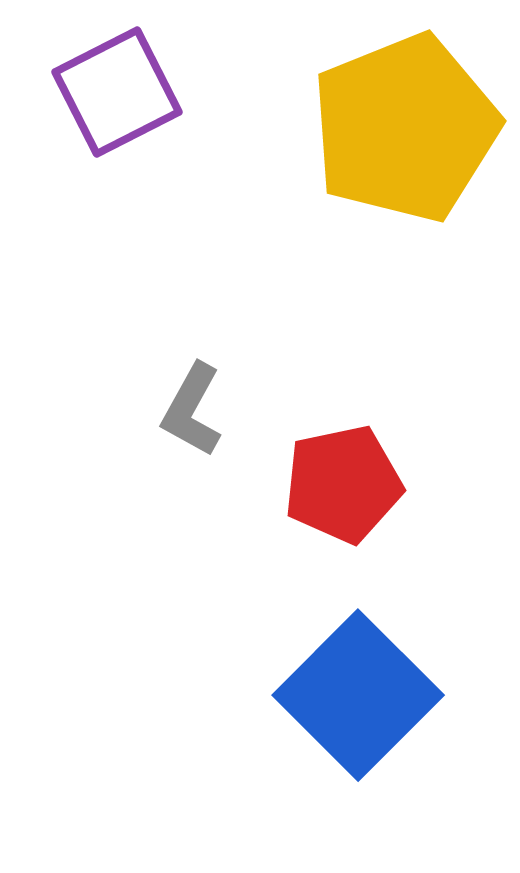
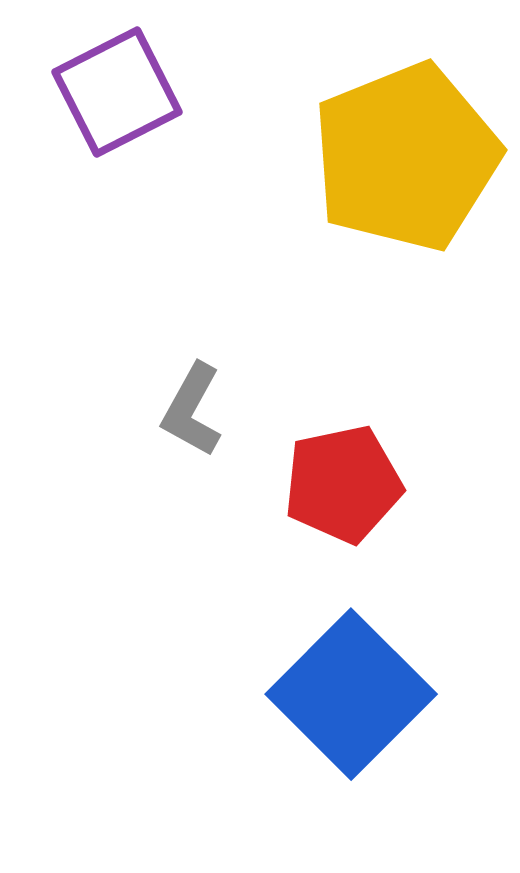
yellow pentagon: moved 1 px right, 29 px down
blue square: moved 7 px left, 1 px up
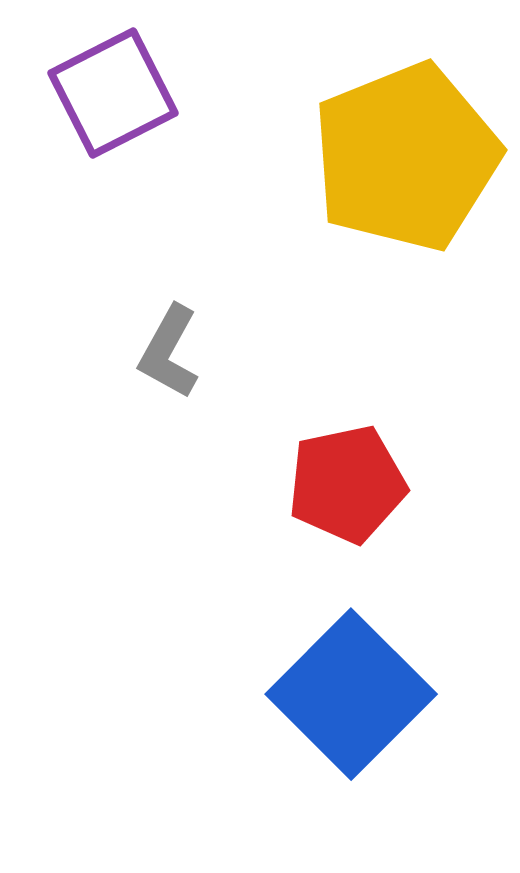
purple square: moved 4 px left, 1 px down
gray L-shape: moved 23 px left, 58 px up
red pentagon: moved 4 px right
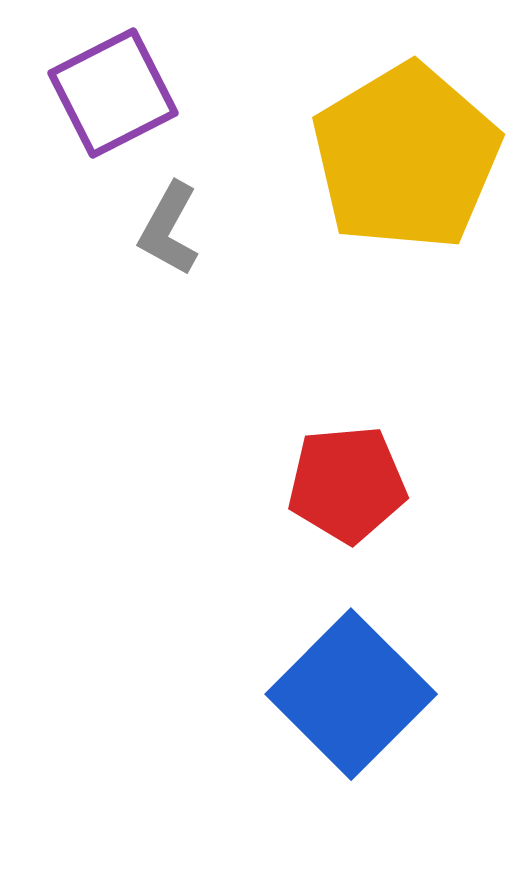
yellow pentagon: rotated 9 degrees counterclockwise
gray L-shape: moved 123 px up
red pentagon: rotated 7 degrees clockwise
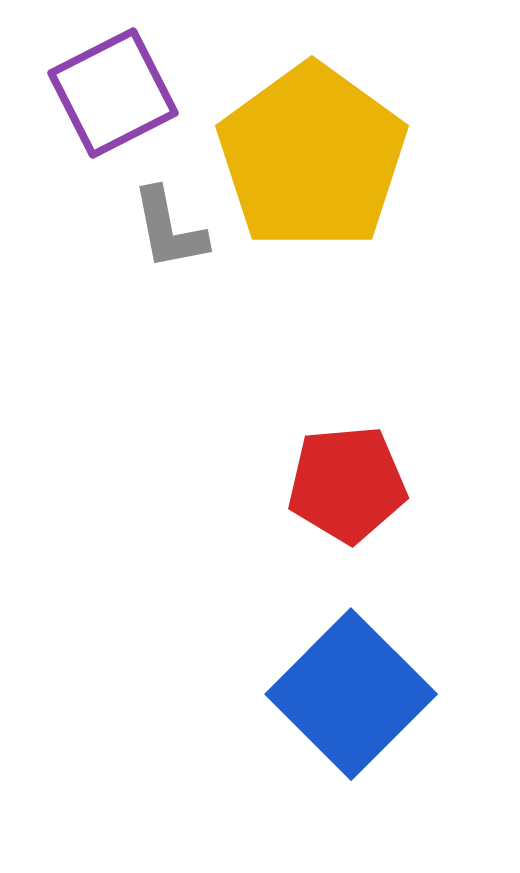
yellow pentagon: moved 94 px left; rotated 5 degrees counterclockwise
gray L-shape: rotated 40 degrees counterclockwise
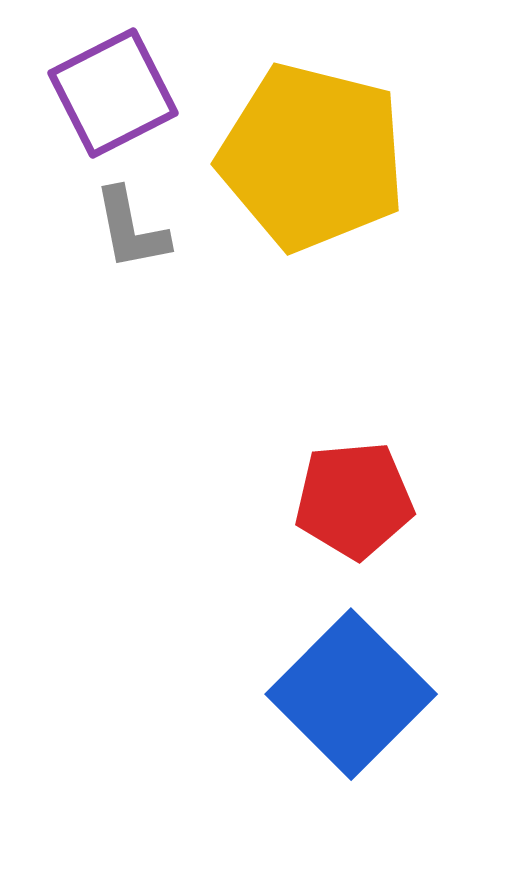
yellow pentagon: rotated 22 degrees counterclockwise
gray L-shape: moved 38 px left
red pentagon: moved 7 px right, 16 px down
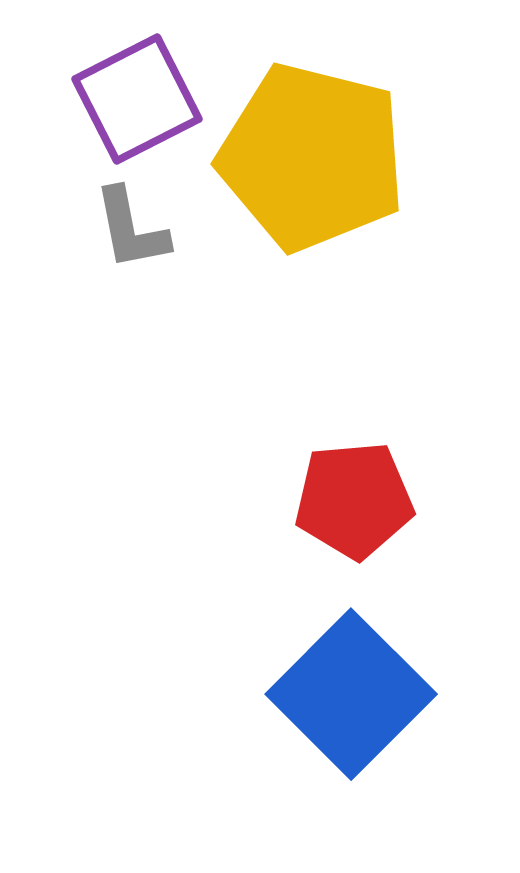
purple square: moved 24 px right, 6 px down
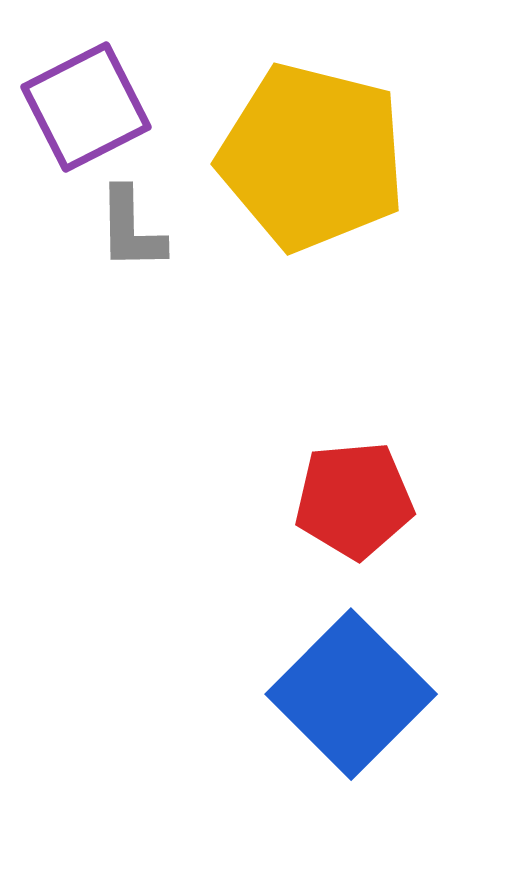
purple square: moved 51 px left, 8 px down
gray L-shape: rotated 10 degrees clockwise
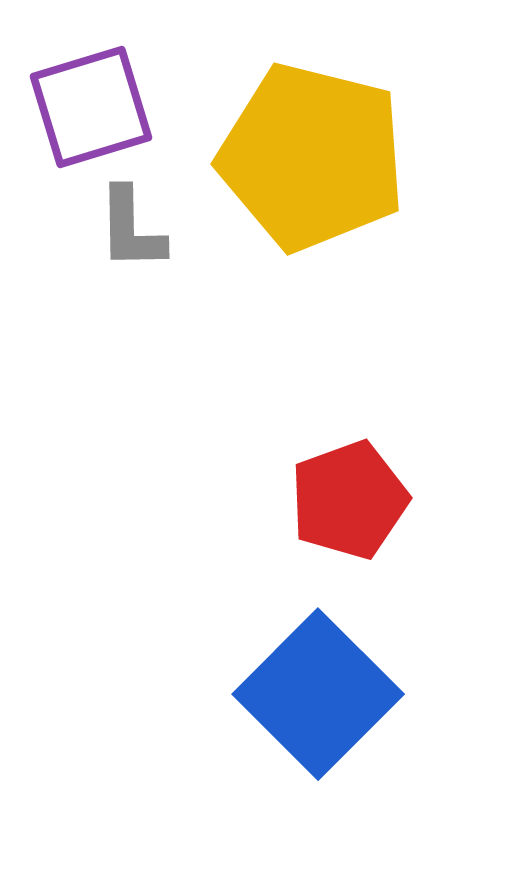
purple square: moved 5 px right; rotated 10 degrees clockwise
red pentagon: moved 5 px left; rotated 15 degrees counterclockwise
blue square: moved 33 px left
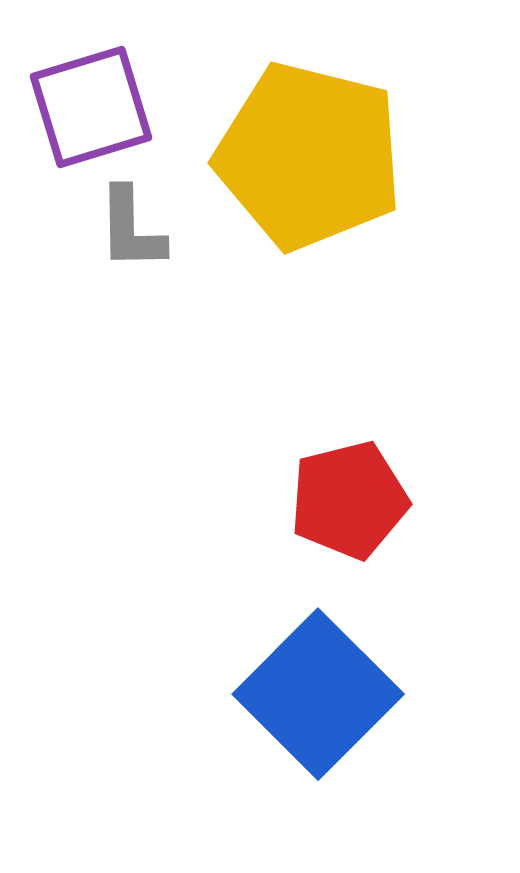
yellow pentagon: moved 3 px left, 1 px up
red pentagon: rotated 6 degrees clockwise
